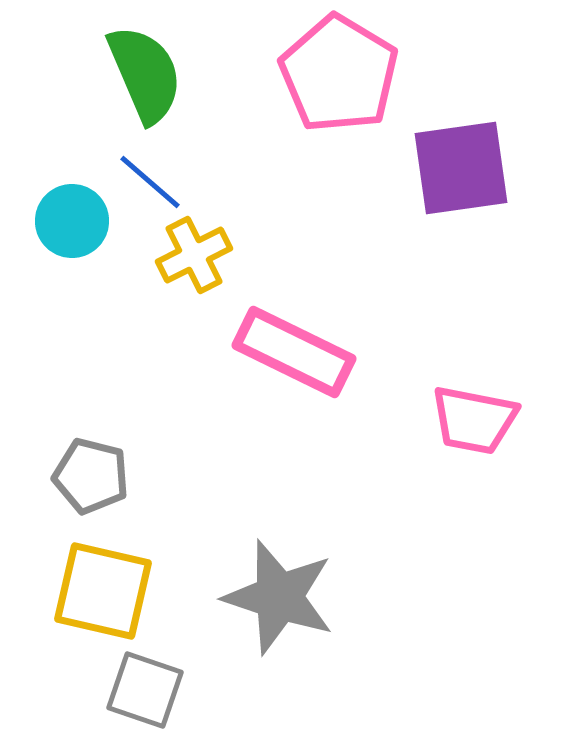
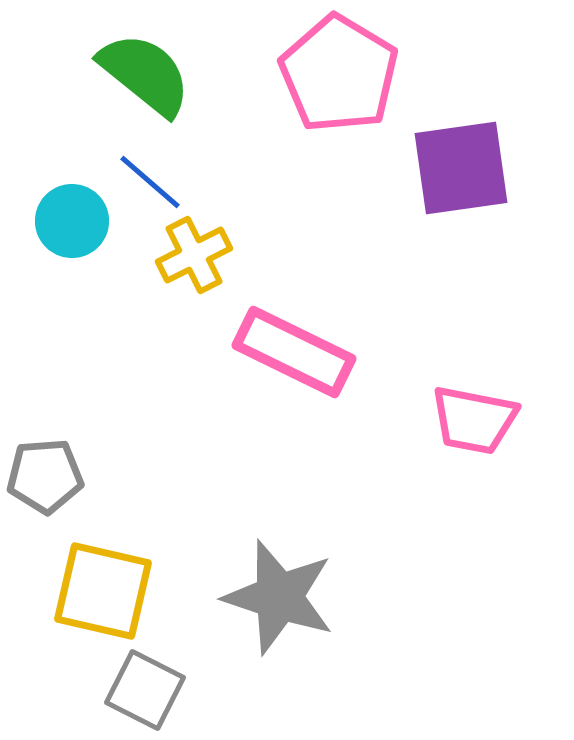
green semicircle: rotated 28 degrees counterclockwise
gray pentagon: moved 46 px left; rotated 18 degrees counterclockwise
gray square: rotated 8 degrees clockwise
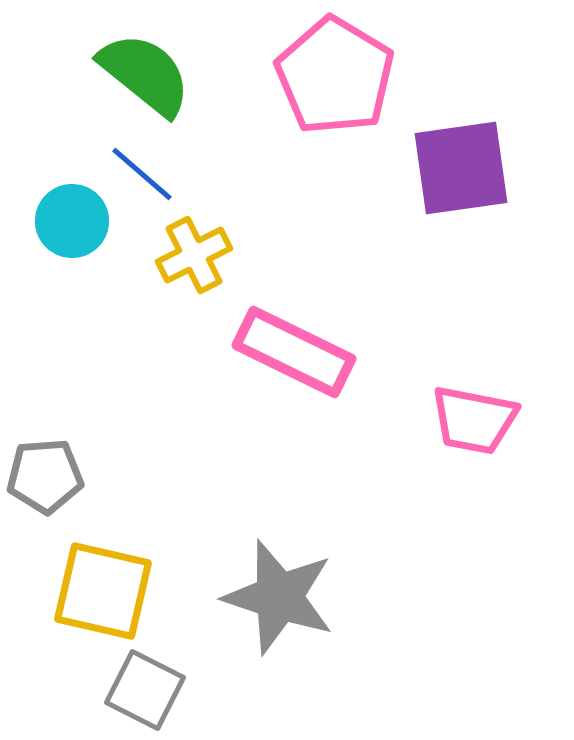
pink pentagon: moved 4 px left, 2 px down
blue line: moved 8 px left, 8 px up
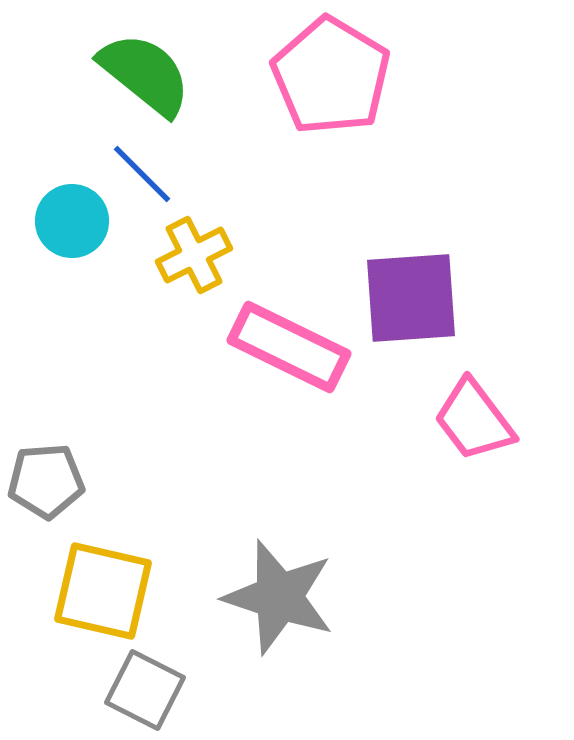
pink pentagon: moved 4 px left
purple square: moved 50 px left, 130 px down; rotated 4 degrees clockwise
blue line: rotated 4 degrees clockwise
pink rectangle: moved 5 px left, 5 px up
pink trapezoid: rotated 42 degrees clockwise
gray pentagon: moved 1 px right, 5 px down
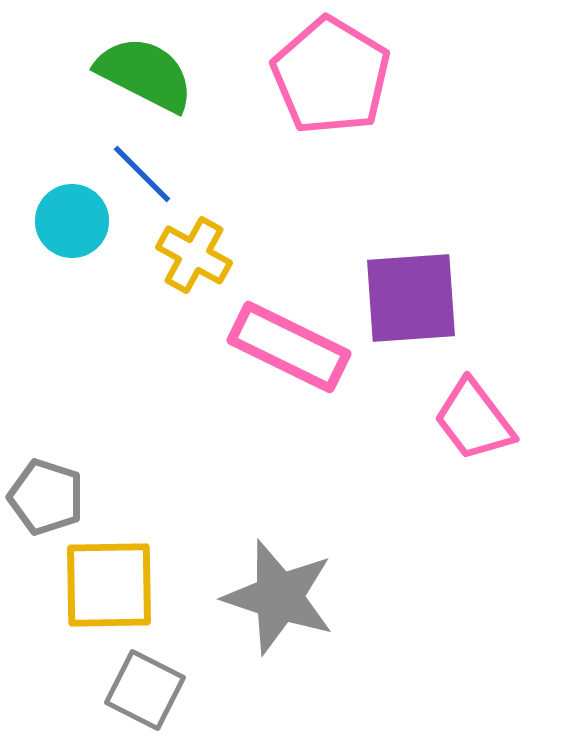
green semicircle: rotated 12 degrees counterclockwise
yellow cross: rotated 34 degrees counterclockwise
gray pentagon: moved 16 px down; rotated 22 degrees clockwise
yellow square: moved 6 px right, 6 px up; rotated 14 degrees counterclockwise
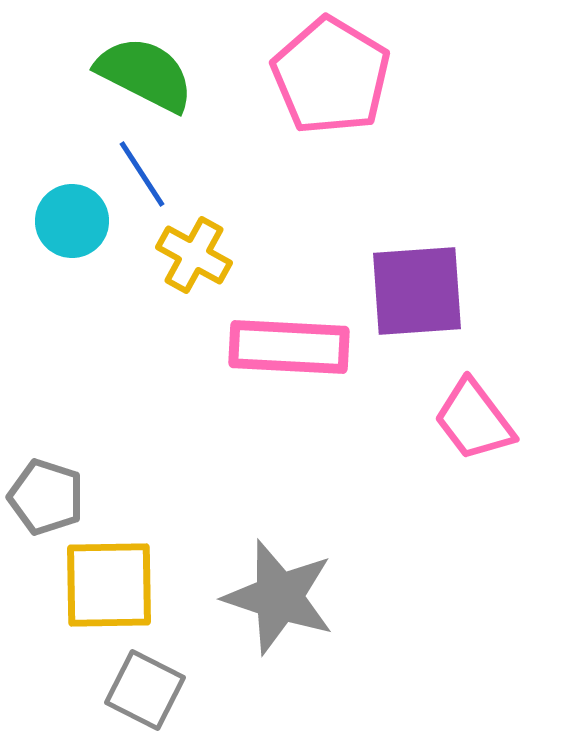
blue line: rotated 12 degrees clockwise
purple square: moved 6 px right, 7 px up
pink rectangle: rotated 23 degrees counterclockwise
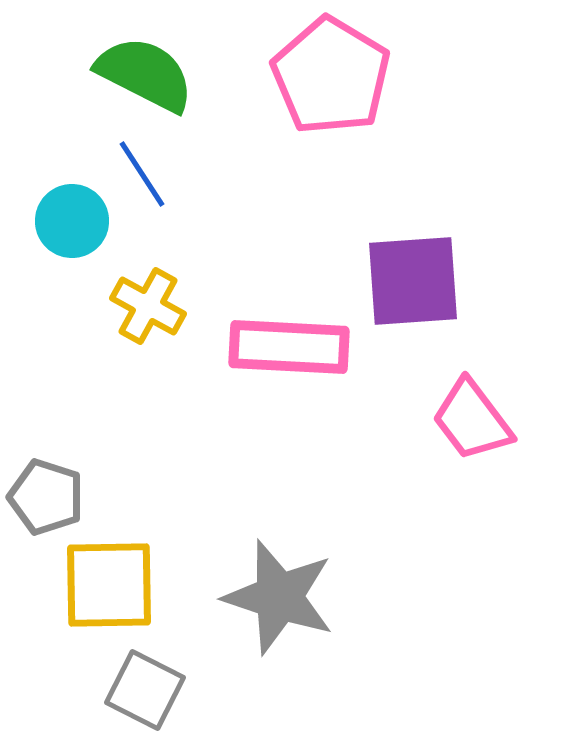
yellow cross: moved 46 px left, 51 px down
purple square: moved 4 px left, 10 px up
pink trapezoid: moved 2 px left
